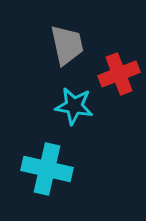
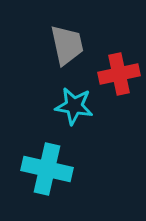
red cross: rotated 9 degrees clockwise
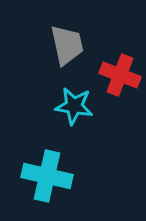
red cross: moved 1 px right, 1 px down; rotated 33 degrees clockwise
cyan cross: moved 7 px down
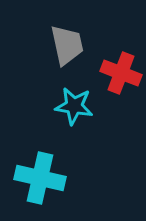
red cross: moved 1 px right, 2 px up
cyan cross: moved 7 px left, 2 px down
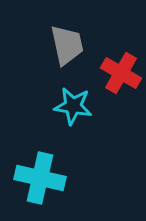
red cross: rotated 9 degrees clockwise
cyan star: moved 1 px left
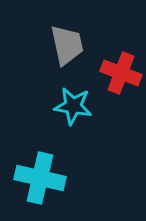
red cross: rotated 9 degrees counterclockwise
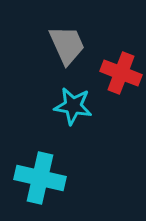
gray trapezoid: rotated 12 degrees counterclockwise
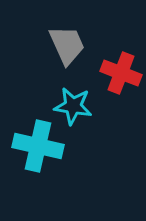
cyan cross: moved 2 px left, 32 px up
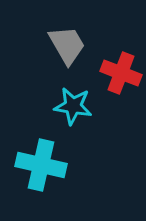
gray trapezoid: rotated 6 degrees counterclockwise
cyan cross: moved 3 px right, 19 px down
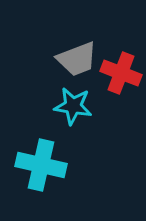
gray trapezoid: moved 10 px right, 14 px down; rotated 99 degrees clockwise
